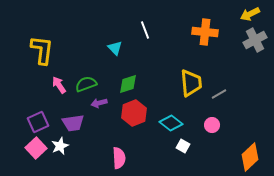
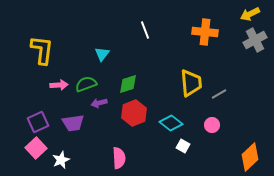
cyan triangle: moved 13 px left, 6 px down; rotated 21 degrees clockwise
pink arrow: rotated 120 degrees clockwise
white star: moved 1 px right, 14 px down
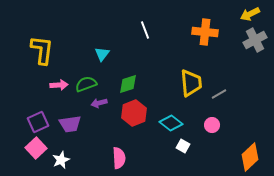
purple trapezoid: moved 3 px left, 1 px down
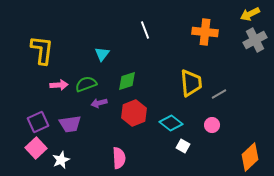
green diamond: moved 1 px left, 3 px up
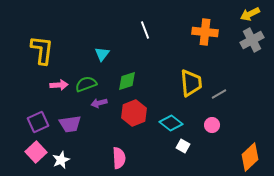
gray cross: moved 3 px left
pink square: moved 4 px down
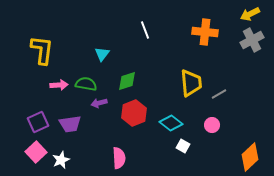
green semicircle: rotated 30 degrees clockwise
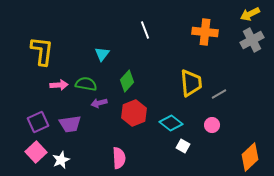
yellow L-shape: moved 1 px down
green diamond: rotated 30 degrees counterclockwise
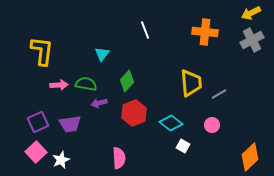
yellow arrow: moved 1 px right, 1 px up
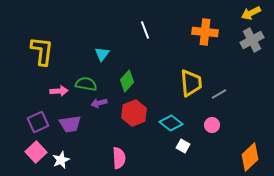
pink arrow: moved 6 px down
